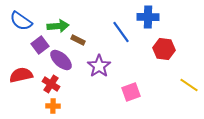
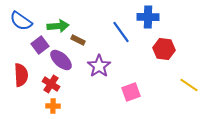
red semicircle: rotated 100 degrees clockwise
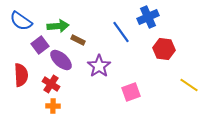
blue cross: rotated 25 degrees counterclockwise
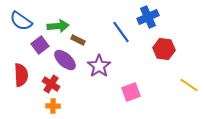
purple ellipse: moved 4 px right
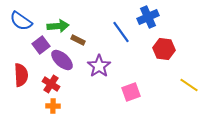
purple square: moved 1 px right
purple ellipse: moved 3 px left
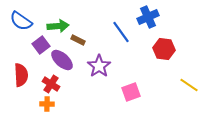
orange cross: moved 6 px left, 2 px up
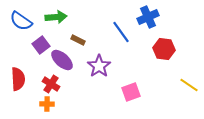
green arrow: moved 2 px left, 9 px up
red semicircle: moved 3 px left, 4 px down
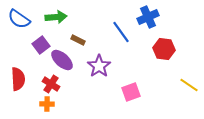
blue semicircle: moved 2 px left, 2 px up
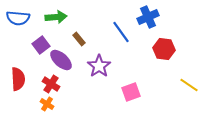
blue semicircle: moved 1 px left, 1 px up; rotated 30 degrees counterclockwise
brown rectangle: moved 1 px right, 1 px up; rotated 24 degrees clockwise
purple ellipse: moved 1 px left
orange cross: rotated 32 degrees clockwise
